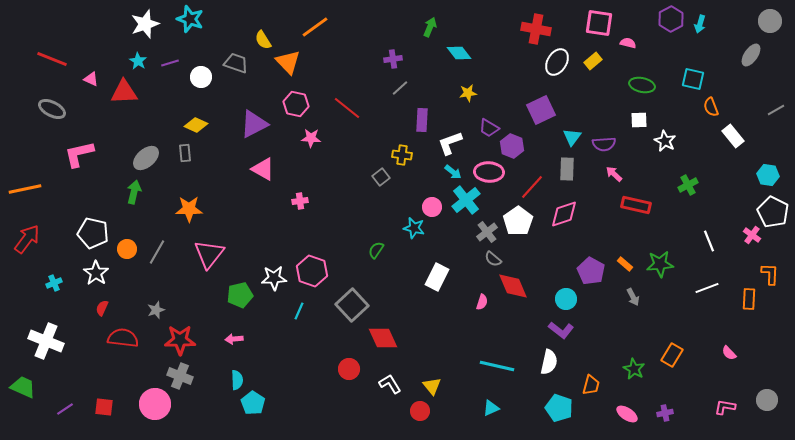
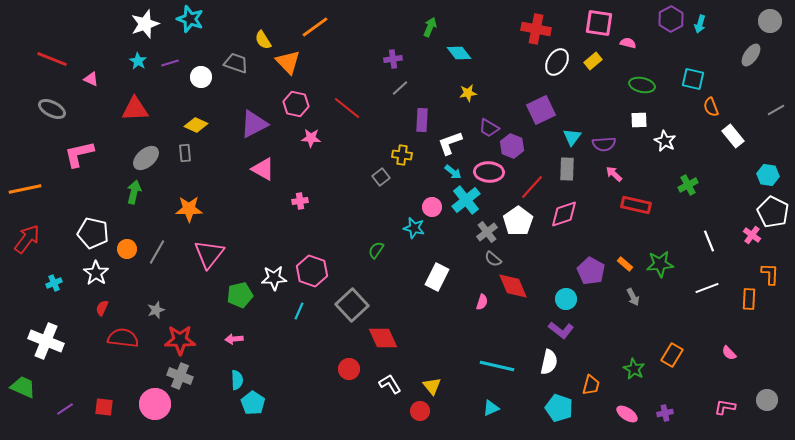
red triangle at (124, 92): moved 11 px right, 17 px down
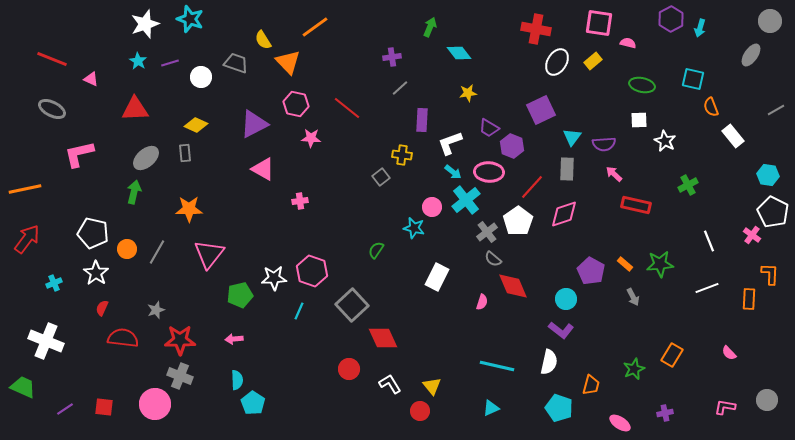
cyan arrow at (700, 24): moved 4 px down
purple cross at (393, 59): moved 1 px left, 2 px up
green star at (634, 369): rotated 20 degrees clockwise
pink ellipse at (627, 414): moved 7 px left, 9 px down
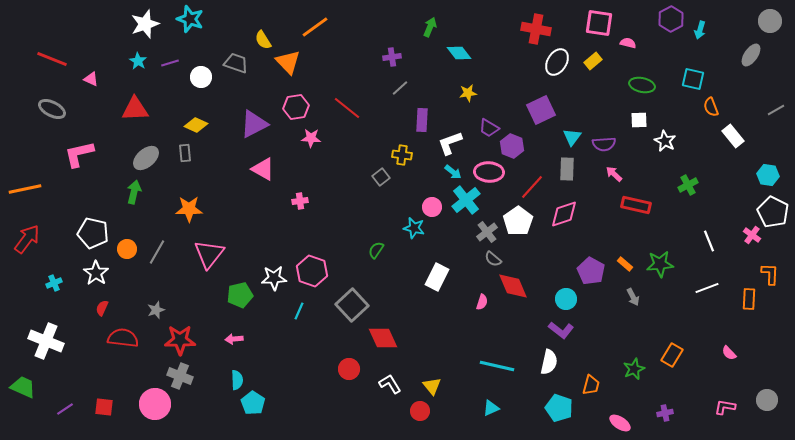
cyan arrow at (700, 28): moved 2 px down
pink hexagon at (296, 104): moved 3 px down; rotated 20 degrees counterclockwise
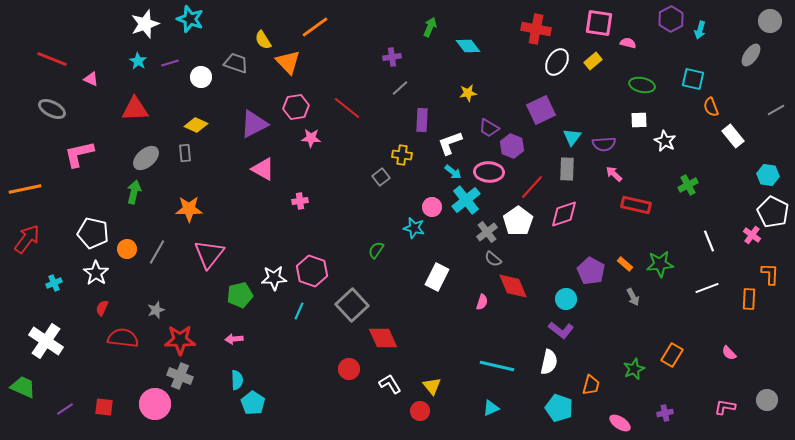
cyan diamond at (459, 53): moved 9 px right, 7 px up
white cross at (46, 341): rotated 12 degrees clockwise
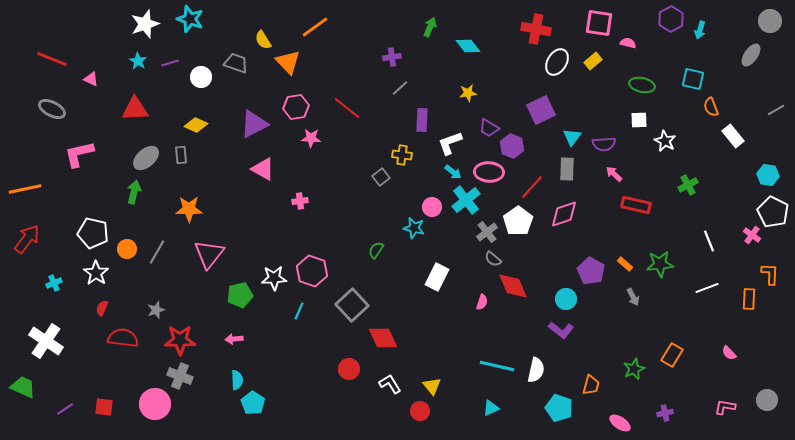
gray rectangle at (185, 153): moved 4 px left, 2 px down
white semicircle at (549, 362): moved 13 px left, 8 px down
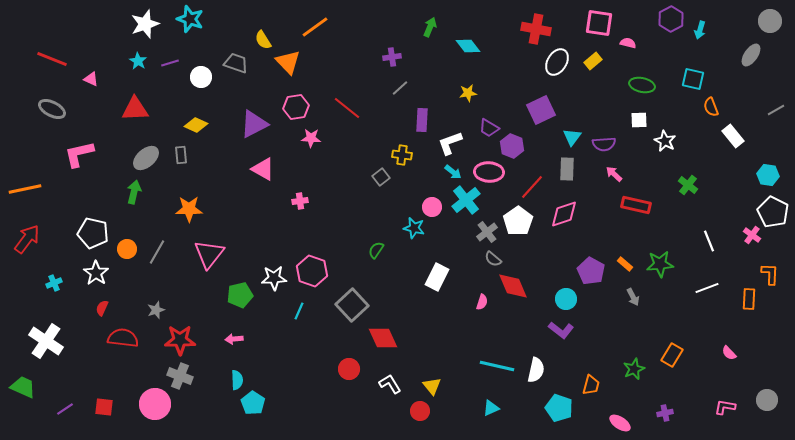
green cross at (688, 185): rotated 24 degrees counterclockwise
